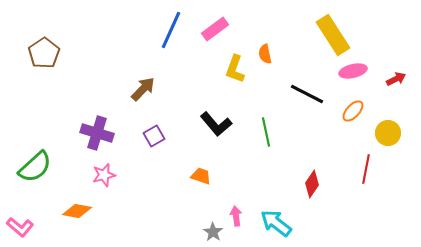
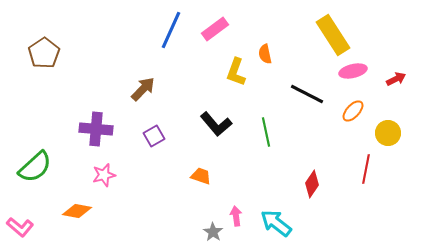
yellow L-shape: moved 1 px right, 3 px down
purple cross: moved 1 px left, 4 px up; rotated 12 degrees counterclockwise
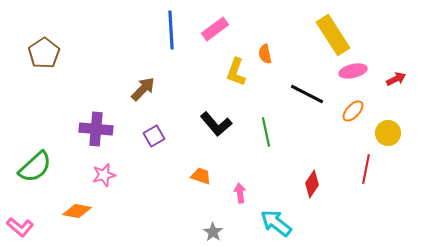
blue line: rotated 27 degrees counterclockwise
pink arrow: moved 4 px right, 23 px up
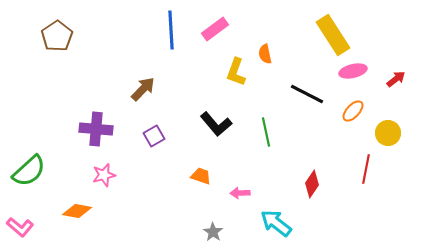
brown pentagon: moved 13 px right, 17 px up
red arrow: rotated 12 degrees counterclockwise
green semicircle: moved 6 px left, 4 px down
pink arrow: rotated 84 degrees counterclockwise
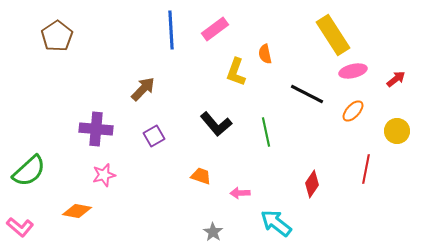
yellow circle: moved 9 px right, 2 px up
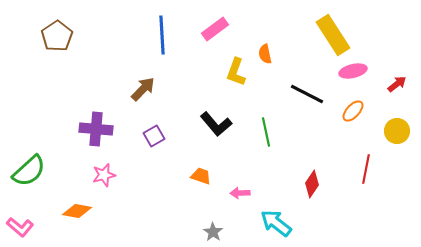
blue line: moved 9 px left, 5 px down
red arrow: moved 1 px right, 5 px down
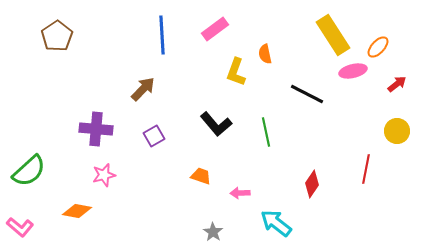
orange ellipse: moved 25 px right, 64 px up
